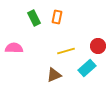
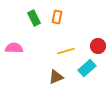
brown triangle: moved 2 px right, 2 px down
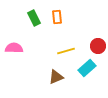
orange rectangle: rotated 16 degrees counterclockwise
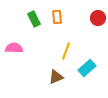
green rectangle: moved 1 px down
red circle: moved 28 px up
yellow line: rotated 54 degrees counterclockwise
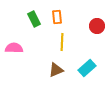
red circle: moved 1 px left, 8 px down
yellow line: moved 4 px left, 9 px up; rotated 18 degrees counterclockwise
brown triangle: moved 7 px up
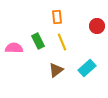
green rectangle: moved 4 px right, 22 px down
yellow line: rotated 24 degrees counterclockwise
brown triangle: rotated 14 degrees counterclockwise
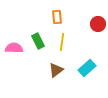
red circle: moved 1 px right, 2 px up
yellow line: rotated 30 degrees clockwise
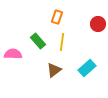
orange rectangle: rotated 24 degrees clockwise
green rectangle: rotated 14 degrees counterclockwise
pink semicircle: moved 1 px left, 6 px down
brown triangle: moved 2 px left
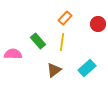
orange rectangle: moved 8 px right, 1 px down; rotated 24 degrees clockwise
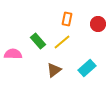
orange rectangle: moved 2 px right, 1 px down; rotated 32 degrees counterclockwise
yellow line: rotated 42 degrees clockwise
